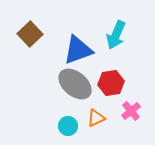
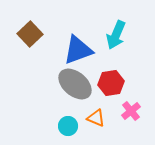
orange triangle: rotated 48 degrees clockwise
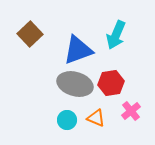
gray ellipse: rotated 24 degrees counterclockwise
cyan circle: moved 1 px left, 6 px up
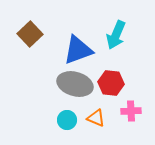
red hexagon: rotated 15 degrees clockwise
pink cross: rotated 36 degrees clockwise
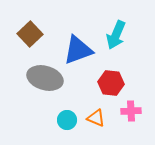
gray ellipse: moved 30 px left, 6 px up
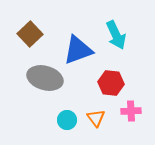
cyan arrow: rotated 48 degrees counterclockwise
orange triangle: rotated 30 degrees clockwise
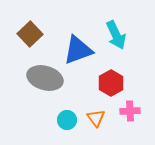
red hexagon: rotated 25 degrees clockwise
pink cross: moved 1 px left
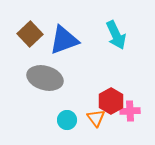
blue triangle: moved 14 px left, 10 px up
red hexagon: moved 18 px down
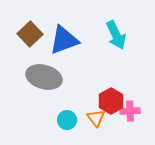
gray ellipse: moved 1 px left, 1 px up
